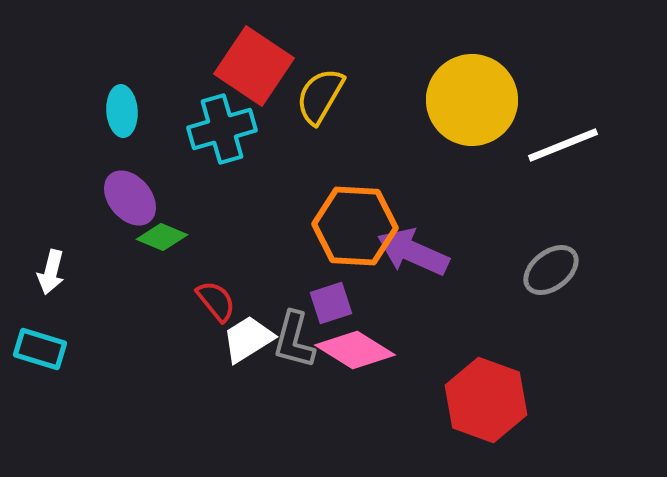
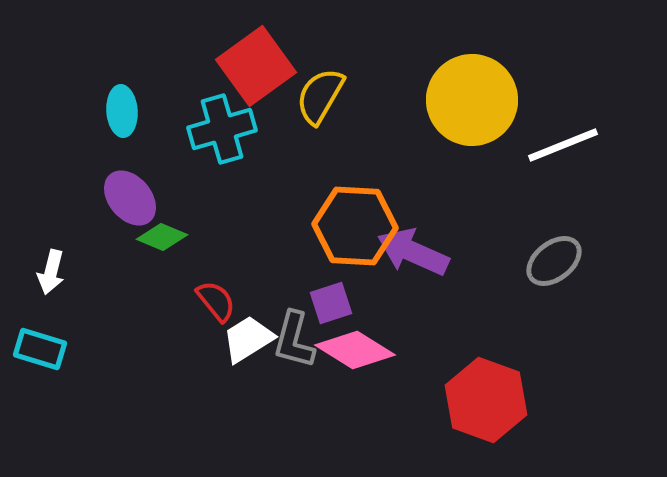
red square: moved 2 px right; rotated 20 degrees clockwise
gray ellipse: moved 3 px right, 9 px up
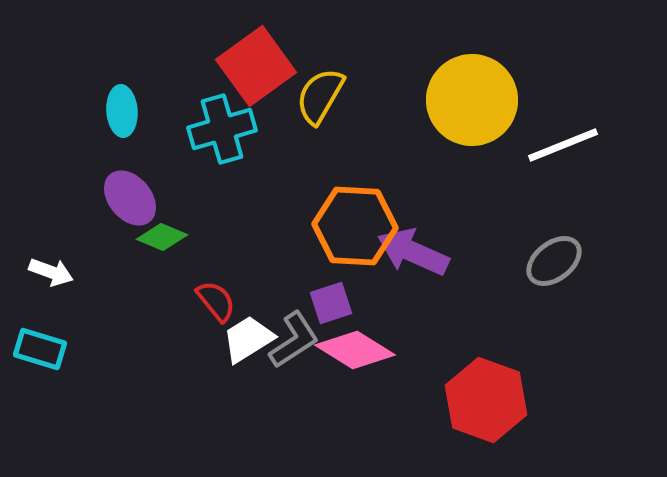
white arrow: rotated 84 degrees counterclockwise
gray L-shape: rotated 138 degrees counterclockwise
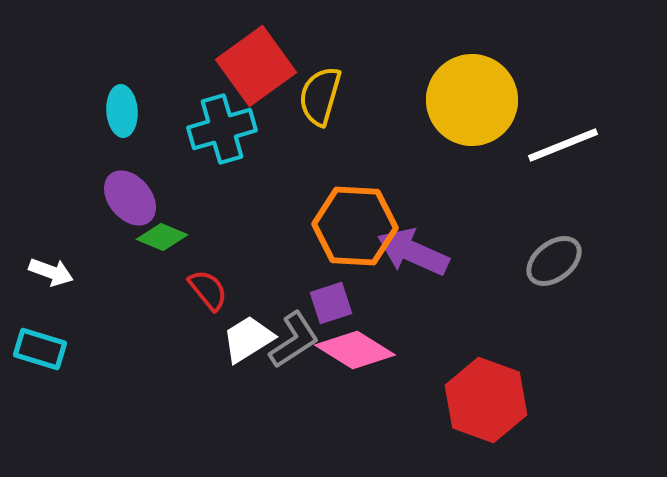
yellow semicircle: rotated 14 degrees counterclockwise
red semicircle: moved 8 px left, 11 px up
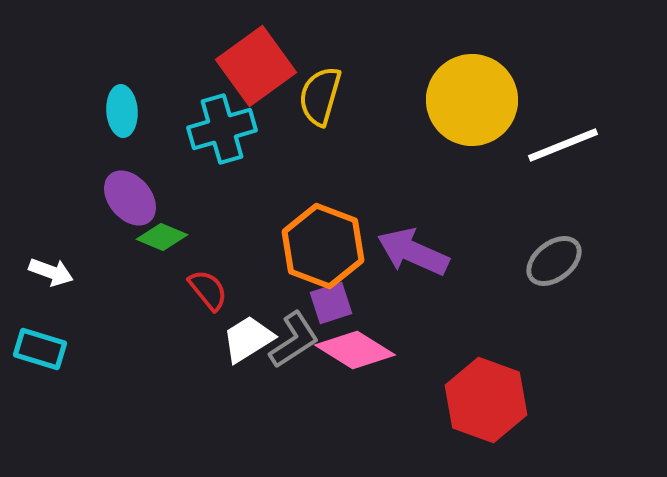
orange hexagon: moved 32 px left, 20 px down; rotated 18 degrees clockwise
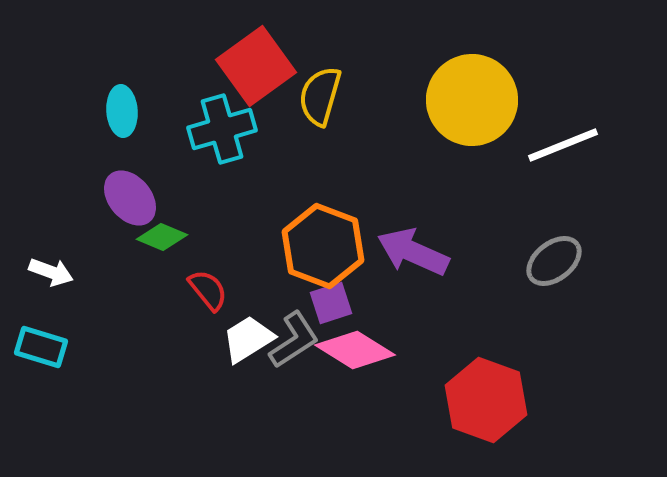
cyan rectangle: moved 1 px right, 2 px up
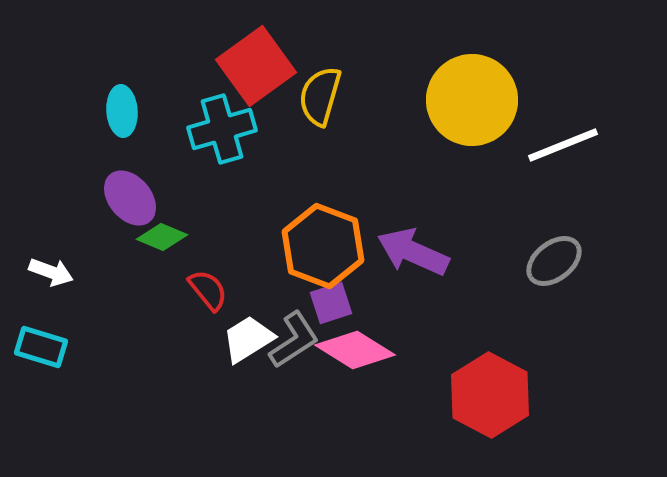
red hexagon: moved 4 px right, 5 px up; rotated 8 degrees clockwise
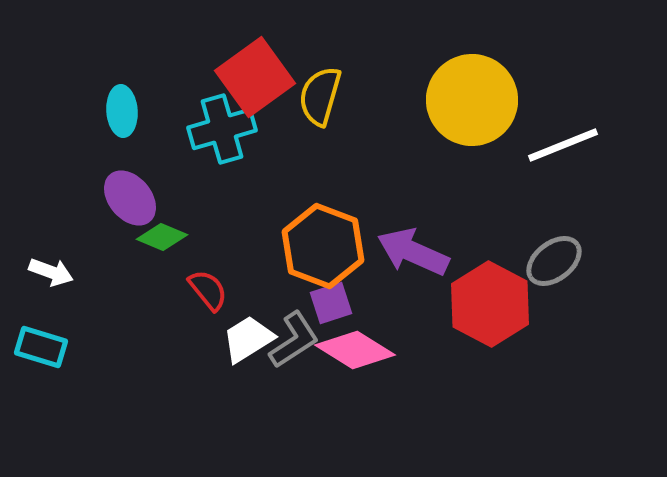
red square: moved 1 px left, 11 px down
red hexagon: moved 91 px up
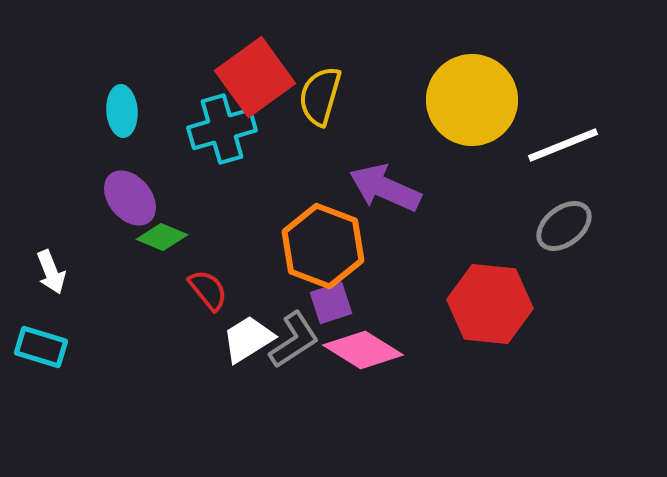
purple arrow: moved 28 px left, 64 px up
gray ellipse: moved 10 px right, 35 px up
white arrow: rotated 48 degrees clockwise
red hexagon: rotated 22 degrees counterclockwise
pink diamond: moved 8 px right
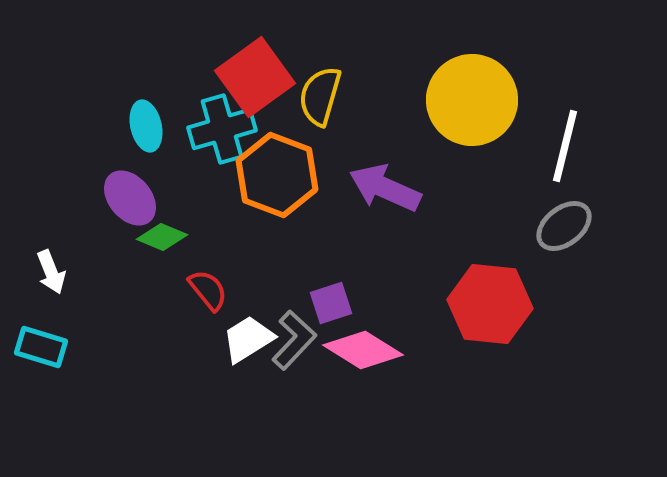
cyan ellipse: moved 24 px right, 15 px down; rotated 9 degrees counterclockwise
white line: moved 2 px right, 1 px down; rotated 54 degrees counterclockwise
orange hexagon: moved 46 px left, 71 px up
gray L-shape: rotated 14 degrees counterclockwise
